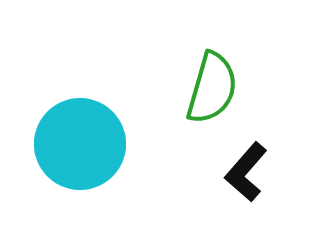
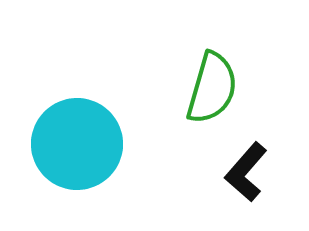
cyan circle: moved 3 px left
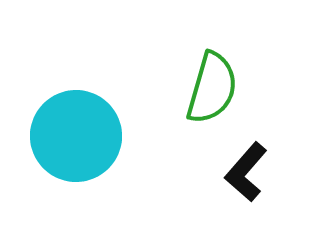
cyan circle: moved 1 px left, 8 px up
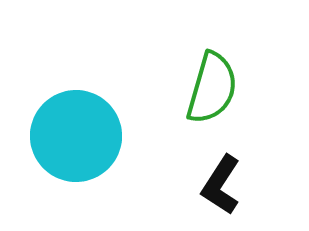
black L-shape: moved 25 px left, 13 px down; rotated 8 degrees counterclockwise
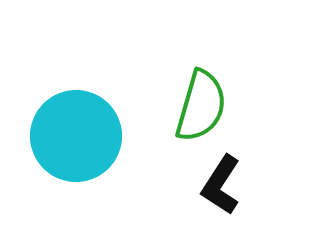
green semicircle: moved 11 px left, 18 px down
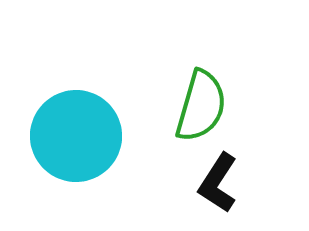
black L-shape: moved 3 px left, 2 px up
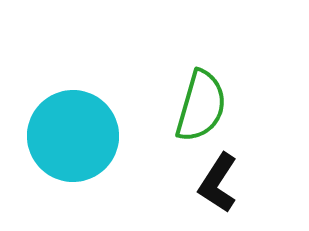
cyan circle: moved 3 px left
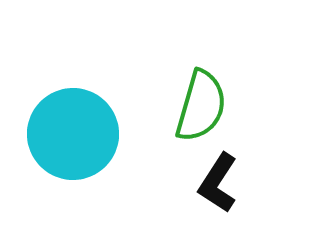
cyan circle: moved 2 px up
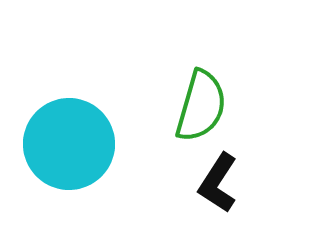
cyan circle: moved 4 px left, 10 px down
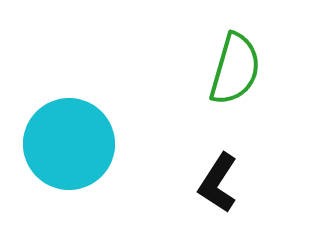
green semicircle: moved 34 px right, 37 px up
